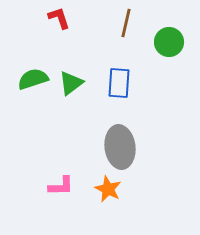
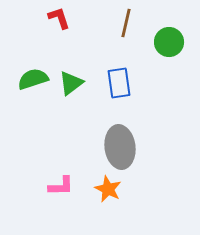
blue rectangle: rotated 12 degrees counterclockwise
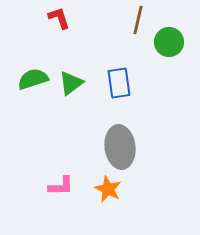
brown line: moved 12 px right, 3 px up
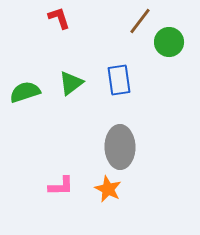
brown line: moved 2 px right, 1 px down; rotated 24 degrees clockwise
green semicircle: moved 8 px left, 13 px down
blue rectangle: moved 3 px up
gray ellipse: rotated 6 degrees clockwise
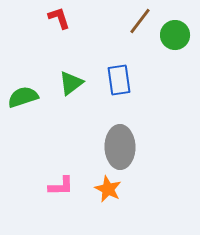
green circle: moved 6 px right, 7 px up
green semicircle: moved 2 px left, 5 px down
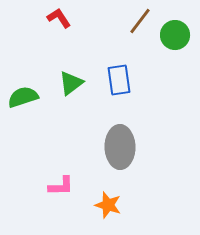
red L-shape: rotated 15 degrees counterclockwise
orange star: moved 16 px down; rotated 8 degrees counterclockwise
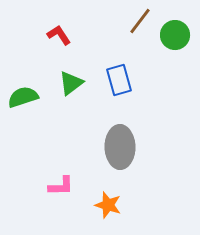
red L-shape: moved 17 px down
blue rectangle: rotated 8 degrees counterclockwise
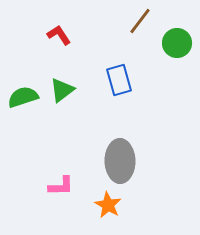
green circle: moved 2 px right, 8 px down
green triangle: moved 9 px left, 7 px down
gray ellipse: moved 14 px down
orange star: rotated 12 degrees clockwise
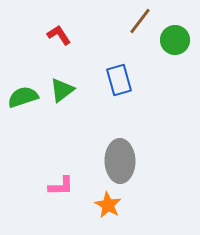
green circle: moved 2 px left, 3 px up
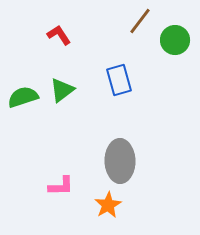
orange star: rotated 12 degrees clockwise
